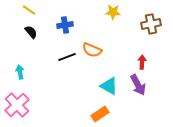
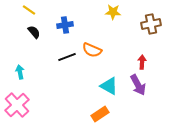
black semicircle: moved 3 px right
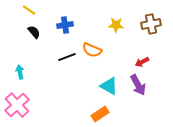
yellow star: moved 3 px right, 13 px down
red arrow: rotated 120 degrees counterclockwise
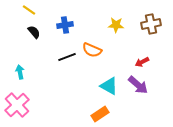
purple arrow: rotated 20 degrees counterclockwise
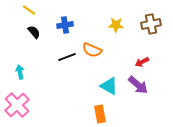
orange rectangle: rotated 66 degrees counterclockwise
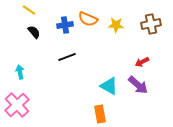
orange semicircle: moved 4 px left, 31 px up
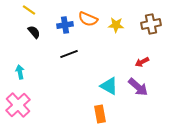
black line: moved 2 px right, 3 px up
purple arrow: moved 2 px down
pink cross: moved 1 px right
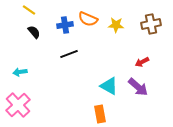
cyan arrow: rotated 88 degrees counterclockwise
